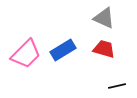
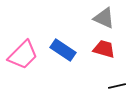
blue rectangle: rotated 65 degrees clockwise
pink trapezoid: moved 3 px left, 1 px down
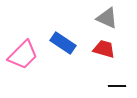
gray triangle: moved 3 px right
blue rectangle: moved 7 px up
black line: rotated 12 degrees clockwise
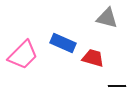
gray triangle: rotated 10 degrees counterclockwise
blue rectangle: rotated 10 degrees counterclockwise
red trapezoid: moved 11 px left, 9 px down
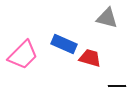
blue rectangle: moved 1 px right, 1 px down
red trapezoid: moved 3 px left
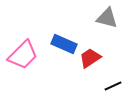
red trapezoid: rotated 50 degrees counterclockwise
black line: moved 4 px left; rotated 24 degrees counterclockwise
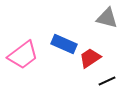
pink trapezoid: rotated 8 degrees clockwise
black line: moved 6 px left, 5 px up
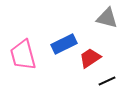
blue rectangle: rotated 50 degrees counterclockwise
pink trapezoid: rotated 112 degrees clockwise
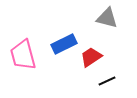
red trapezoid: moved 1 px right, 1 px up
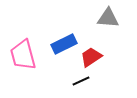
gray triangle: moved 1 px right; rotated 10 degrees counterclockwise
black line: moved 26 px left
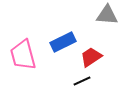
gray triangle: moved 1 px left, 3 px up
blue rectangle: moved 1 px left, 2 px up
black line: moved 1 px right
